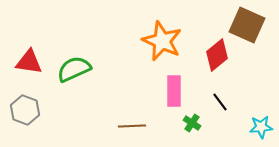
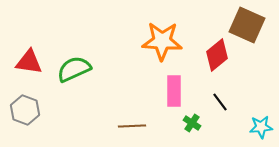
orange star: rotated 21 degrees counterclockwise
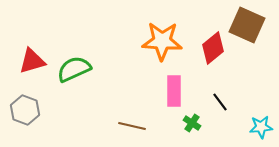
red diamond: moved 4 px left, 7 px up
red triangle: moved 3 px right, 1 px up; rotated 24 degrees counterclockwise
brown line: rotated 16 degrees clockwise
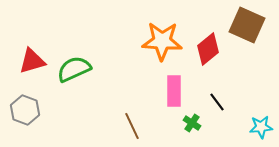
red diamond: moved 5 px left, 1 px down
black line: moved 3 px left
brown line: rotated 52 degrees clockwise
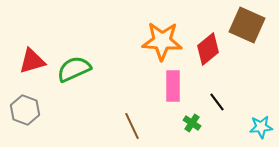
pink rectangle: moved 1 px left, 5 px up
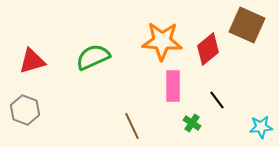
green semicircle: moved 19 px right, 12 px up
black line: moved 2 px up
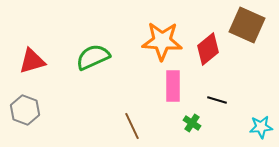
black line: rotated 36 degrees counterclockwise
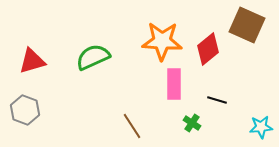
pink rectangle: moved 1 px right, 2 px up
brown line: rotated 8 degrees counterclockwise
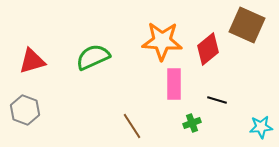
green cross: rotated 36 degrees clockwise
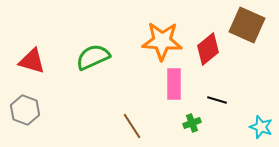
red triangle: rotated 32 degrees clockwise
cyan star: rotated 25 degrees clockwise
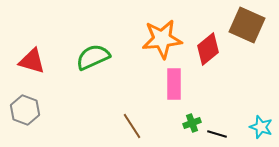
orange star: moved 2 px up; rotated 9 degrees counterclockwise
black line: moved 34 px down
